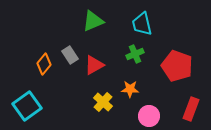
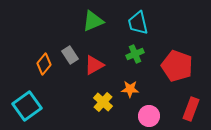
cyan trapezoid: moved 4 px left, 1 px up
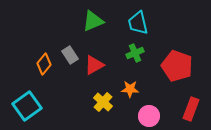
green cross: moved 1 px up
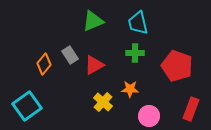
green cross: rotated 24 degrees clockwise
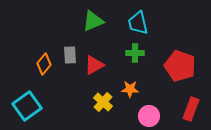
gray rectangle: rotated 30 degrees clockwise
red pentagon: moved 3 px right
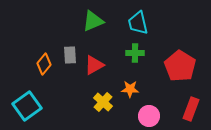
red pentagon: rotated 12 degrees clockwise
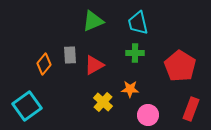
pink circle: moved 1 px left, 1 px up
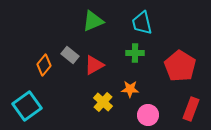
cyan trapezoid: moved 4 px right
gray rectangle: rotated 48 degrees counterclockwise
orange diamond: moved 1 px down
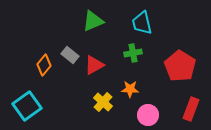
green cross: moved 2 px left; rotated 12 degrees counterclockwise
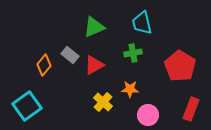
green triangle: moved 1 px right, 6 px down
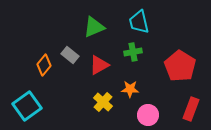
cyan trapezoid: moved 3 px left, 1 px up
green cross: moved 1 px up
red triangle: moved 5 px right
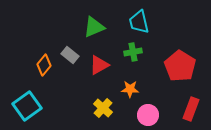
yellow cross: moved 6 px down
